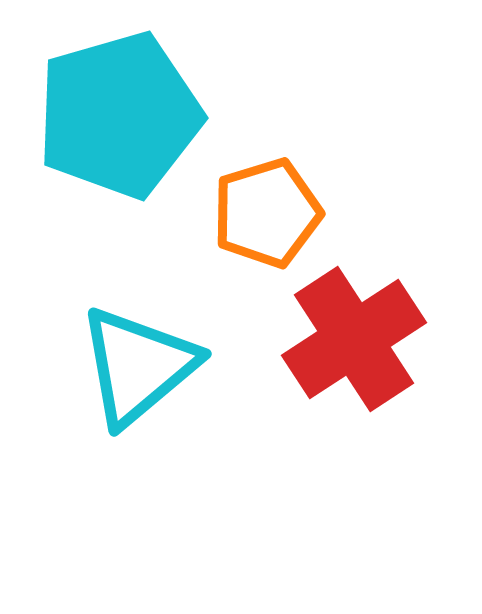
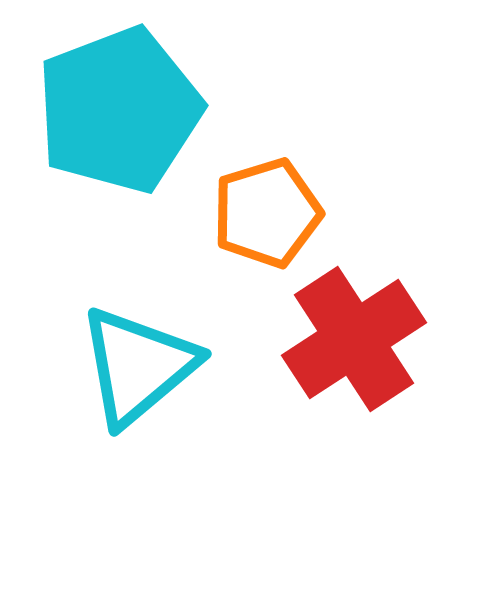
cyan pentagon: moved 5 px up; rotated 5 degrees counterclockwise
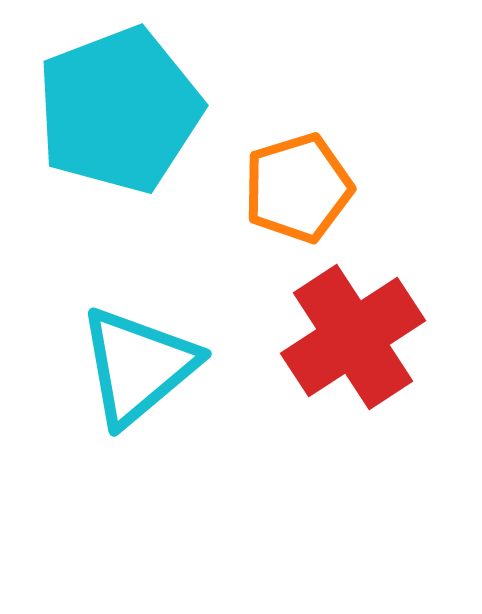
orange pentagon: moved 31 px right, 25 px up
red cross: moved 1 px left, 2 px up
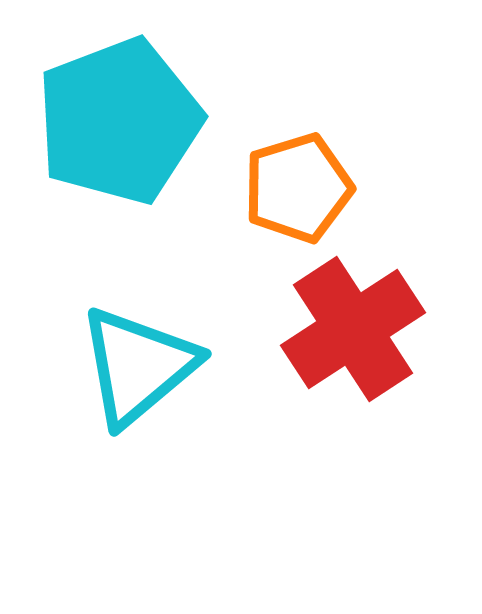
cyan pentagon: moved 11 px down
red cross: moved 8 px up
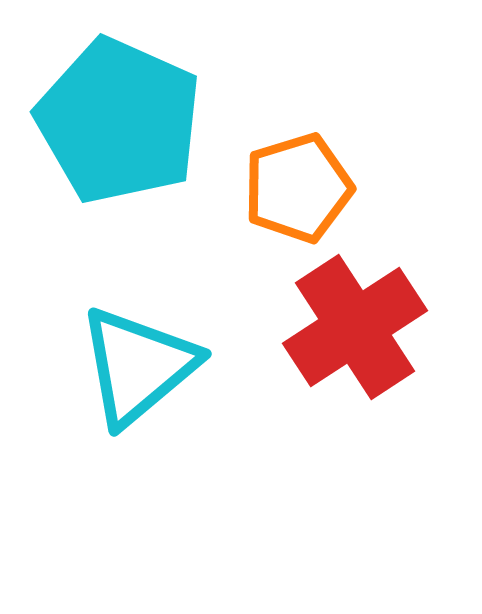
cyan pentagon: rotated 27 degrees counterclockwise
red cross: moved 2 px right, 2 px up
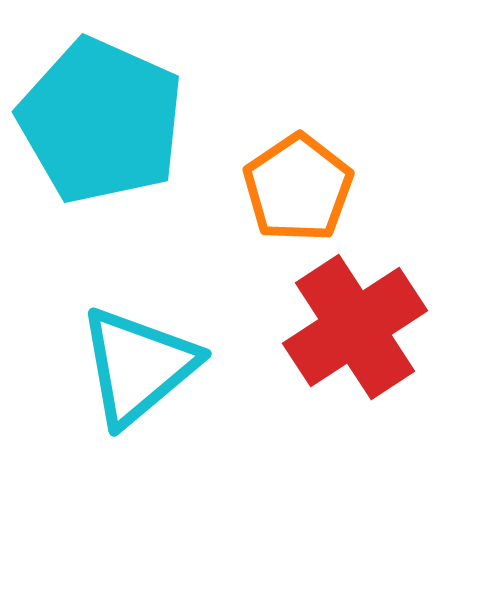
cyan pentagon: moved 18 px left
orange pentagon: rotated 17 degrees counterclockwise
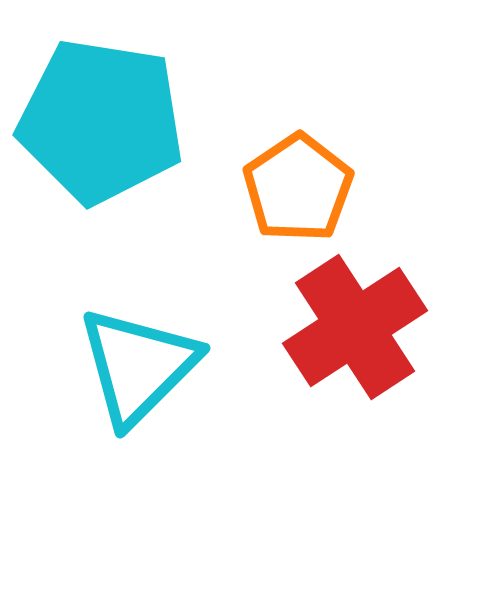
cyan pentagon: rotated 15 degrees counterclockwise
cyan triangle: rotated 5 degrees counterclockwise
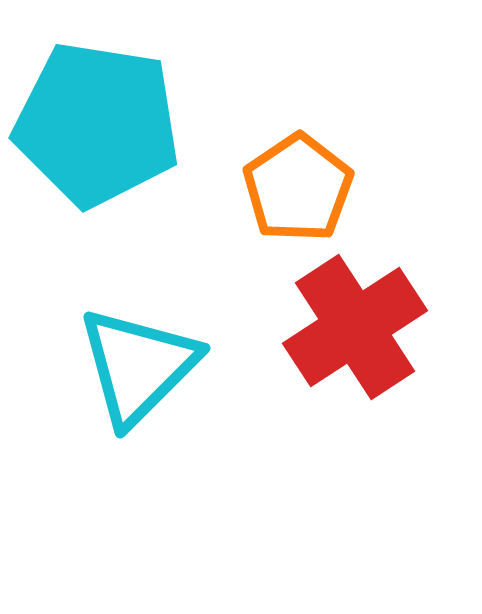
cyan pentagon: moved 4 px left, 3 px down
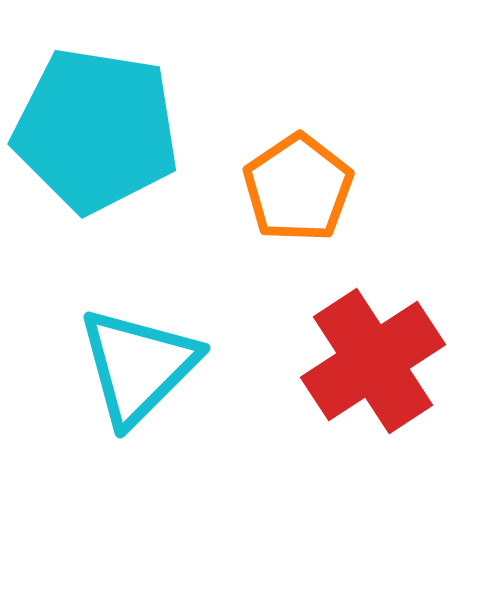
cyan pentagon: moved 1 px left, 6 px down
red cross: moved 18 px right, 34 px down
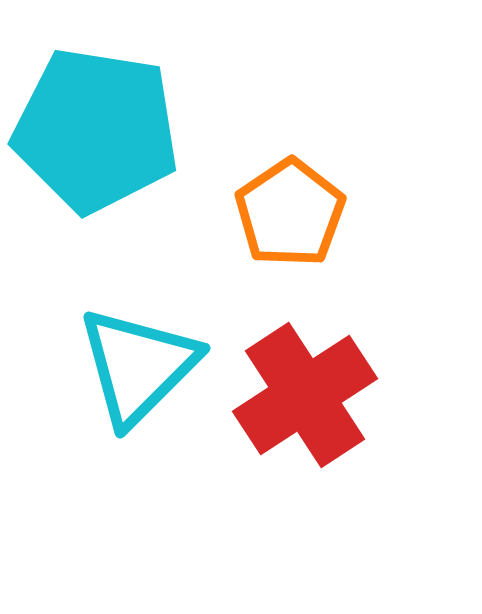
orange pentagon: moved 8 px left, 25 px down
red cross: moved 68 px left, 34 px down
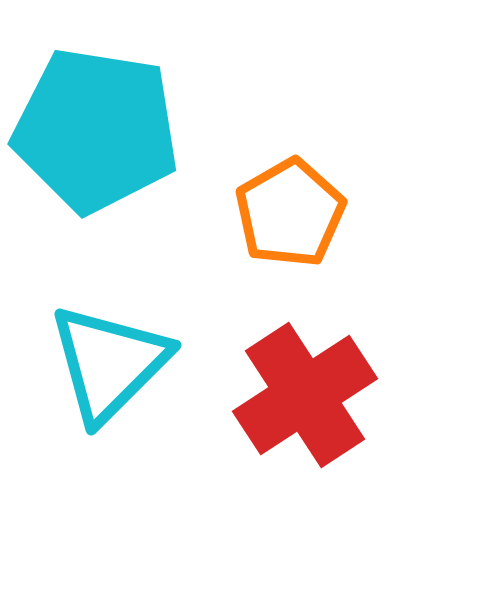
orange pentagon: rotated 4 degrees clockwise
cyan triangle: moved 29 px left, 3 px up
